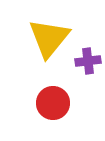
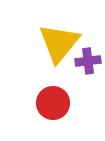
yellow triangle: moved 10 px right, 5 px down
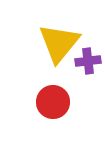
red circle: moved 1 px up
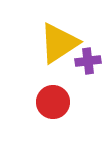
yellow triangle: rotated 18 degrees clockwise
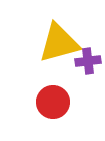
yellow triangle: rotated 18 degrees clockwise
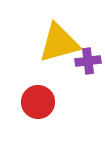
red circle: moved 15 px left
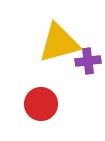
red circle: moved 3 px right, 2 px down
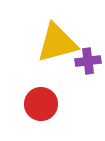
yellow triangle: moved 2 px left
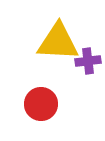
yellow triangle: moved 1 px right, 1 px up; rotated 18 degrees clockwise
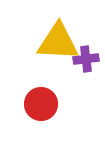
purple cross: moved 2 px left, 2 px up
